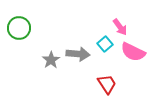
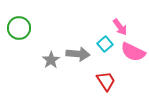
red trapezoid: moved 1 px left, 3 px up
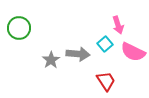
pink arrow: moved 2 px left, 2 px up; rotated 18 degrees clockwise
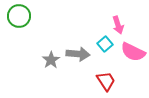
green circle: moved 12 px up
